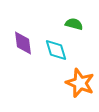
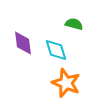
orange star: moved 14 px left
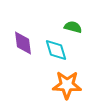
green semicircle: moved 1 px left, 3 px down
orange star: moved 1 px right, 2 px down; rotated 20 degrees counterclockwise
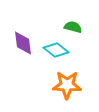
cyan diamond: rotated 35 degrees counterclockwise
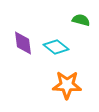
green semicircle: moved 8 px right, 7 px up
cyan diamond: moved 3 px up
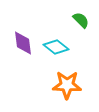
green semicircle: rotated 30 degrees clockwise
